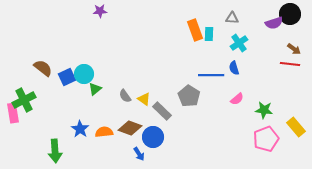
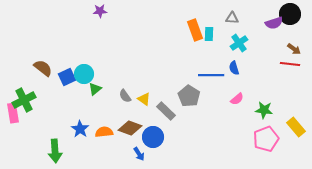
gray rectangle: moved 4 px right
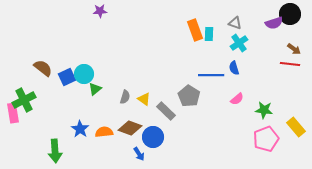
gray triangle: moved 3 px right, 5 px down; rotated 16 degrees clockwise
gray semicircle: moved 1 px down; rotated 128 degrees counterclockwise
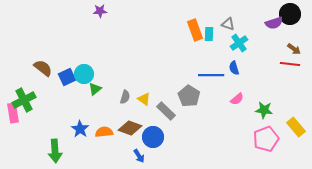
gray triangle: moved 7 px left, 1 px down
blue arrow: moved 2 px down
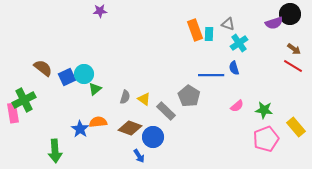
red line: moved 3 px right, 2 px down; rotated 24 degrees clockwise
pink semicircle: moved 7 px down
orange semicircle: moved 6 px left, 10 px up
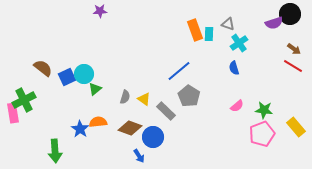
blue line: moved 32 px left, 4 px up; rotated 40 degrees counterclockwise
pink pentagon: moved 4 px left, 5 px up
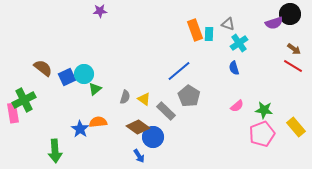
brown diamond: moved 8 px right, 1 px up; rotated 15 degrees clockwise
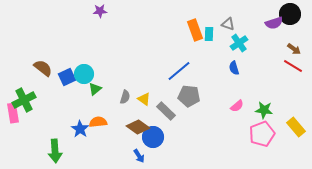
gray pentagon: rotated 25 degrees counterclockwise
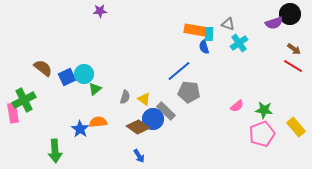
orange rectangle: rotated 60 degrees counterclockwise
blue semicircle: moved 30 px left, 21 px up
gray pentagon: moved 4 px up
blue circle: moved 18 px up
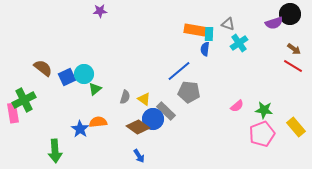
blue semicircle: moved 1 px right, 2 px down; rotated 24 degrees clockwise
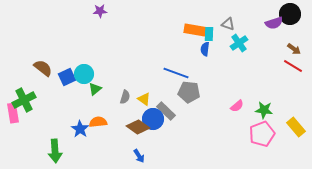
blue line: moved 3 px left, 2 px down; rotated 60 degrees clockwise
